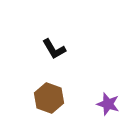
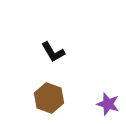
black L-shape: moved 1 px left, 3 px down
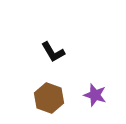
purple star: moved 13 px left, 9 px up
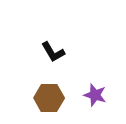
brown hexagon: rotated 20 degrees counterclockwise
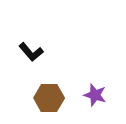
black L-shape: moved 22 px left; rotated 10 degrees counterclockwise
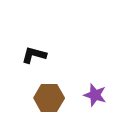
black L-shape: moved 3 px right, 3 px down; rotated 145 degrees clockwise
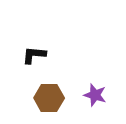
black L-shape: rotated 10 degrees counterclockwise
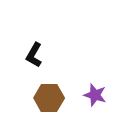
black L-shape: rotated 65 degrees counterclockwise
